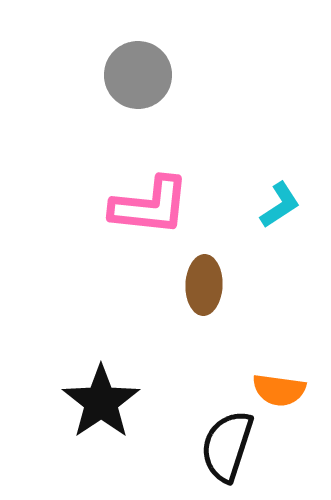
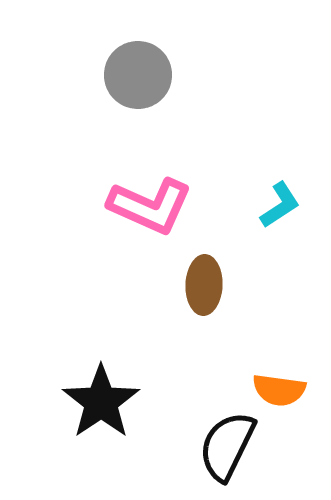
pink L-shape: rotated 18 degrees clockwise
black semicircle: rotated 8 degrees clockwise
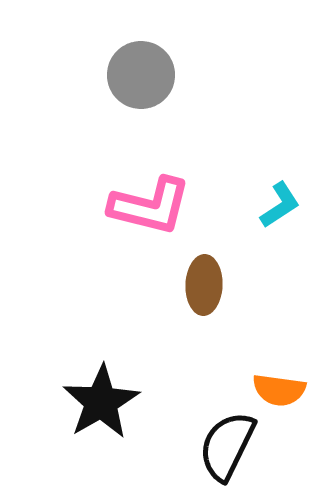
gray circle: moved 3 px right
pink L-shape: rotated 10 degrees counterclockwise
black star: rotated 4 degrees clockwise
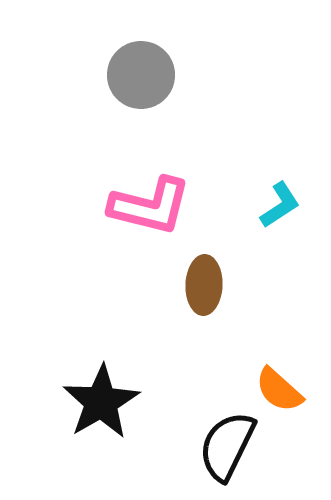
orange semicircle: rotated 34 degrees clockwise
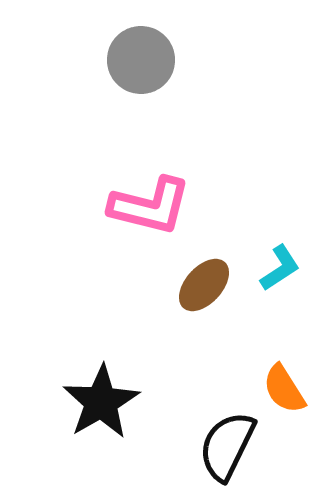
gray circle: moved 15 px up
cyan L-shape: moved 63 px down
brown ellipse: rotated 40 degrees clockwise
orange semicircle: moved 5 px right, 1 px up; rotated 16 degrees clockwise
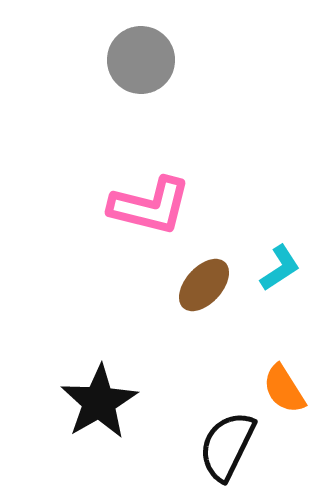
black star: moved 2 px left
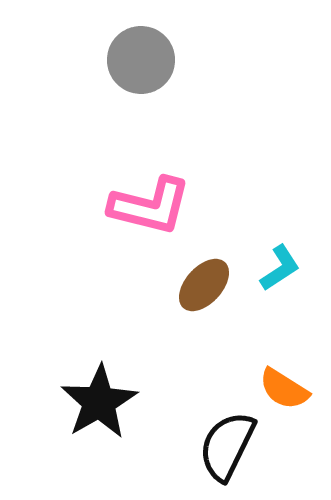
orange semicircle: rotated 26 degrees counterclockwise
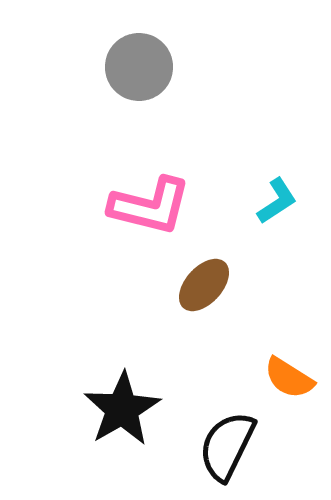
gray circle: moved 2 px left, 7 px down
cyan L-shape: moved 3 px left, 67 px up
orange semicircle: moved 5 px right, 11 px up
black star: moved 23 px right, 7 px down
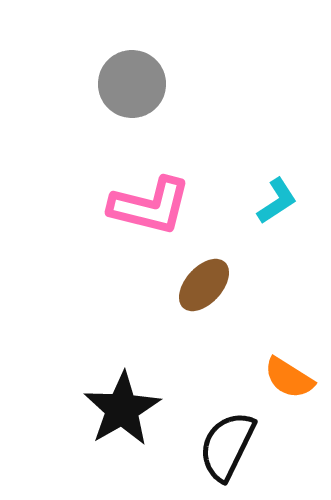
gray circle: moved 7 px left, 17 px down
